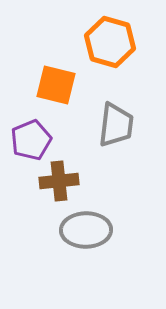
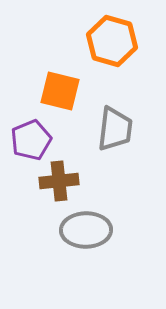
orange hexagon: moved 2 px right, 1 px up
orange square: moved 4 px right, 6 px down
gray trapezoid: moved 1 px left, 4 px down
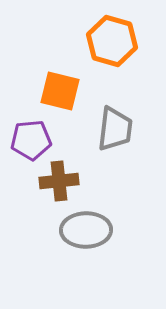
purple pentagon: rotated 18 degrees clockwise
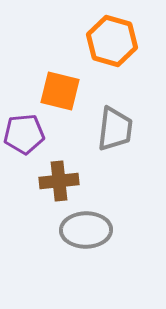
purple pentagon: moved 7 px left, 6 px up
